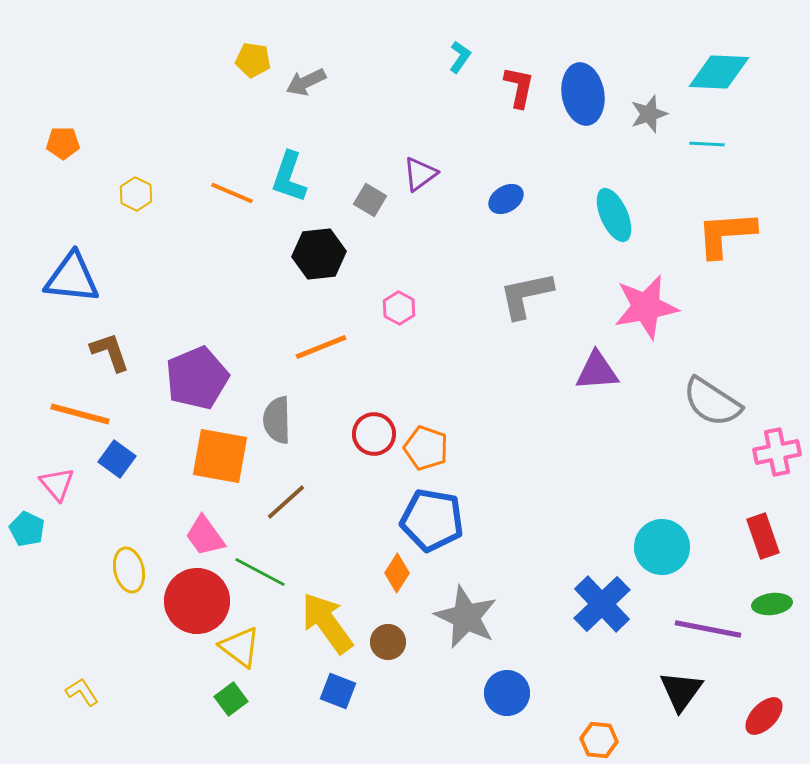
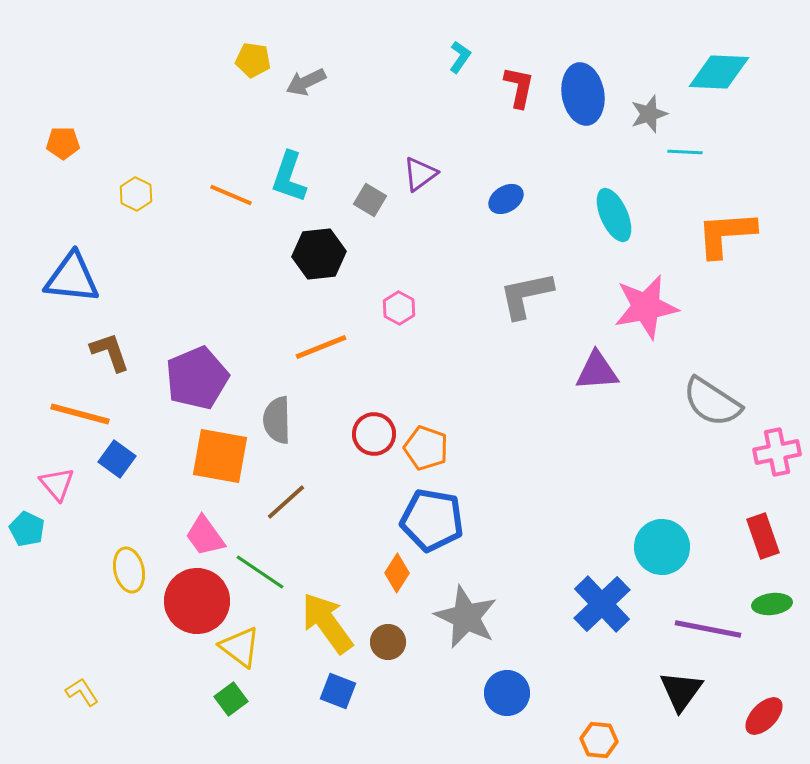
cyan line at (707, 144): moved 22 px left, 8 px down
orange line at (232, 193): moved 1 px left, 2 px down
green line at (260, 572): rotated 6 degrees clockwise
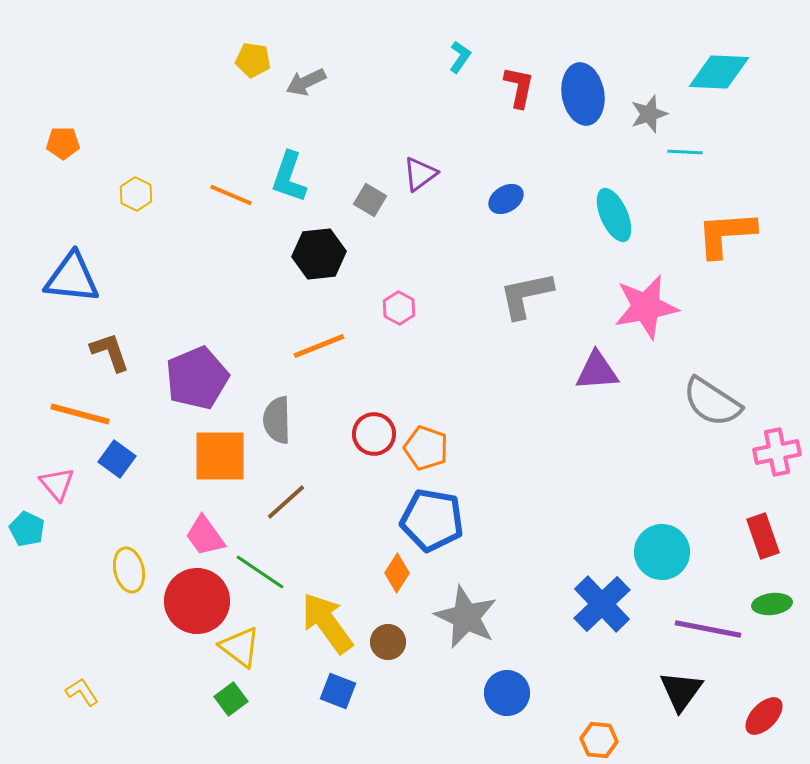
orange line at (321, 347): moved 2 px left, 1 px up
orange square at (220, 456): rotated 10 degrees counterclockwise
cyan circle at (662, 547): moved 5 px down
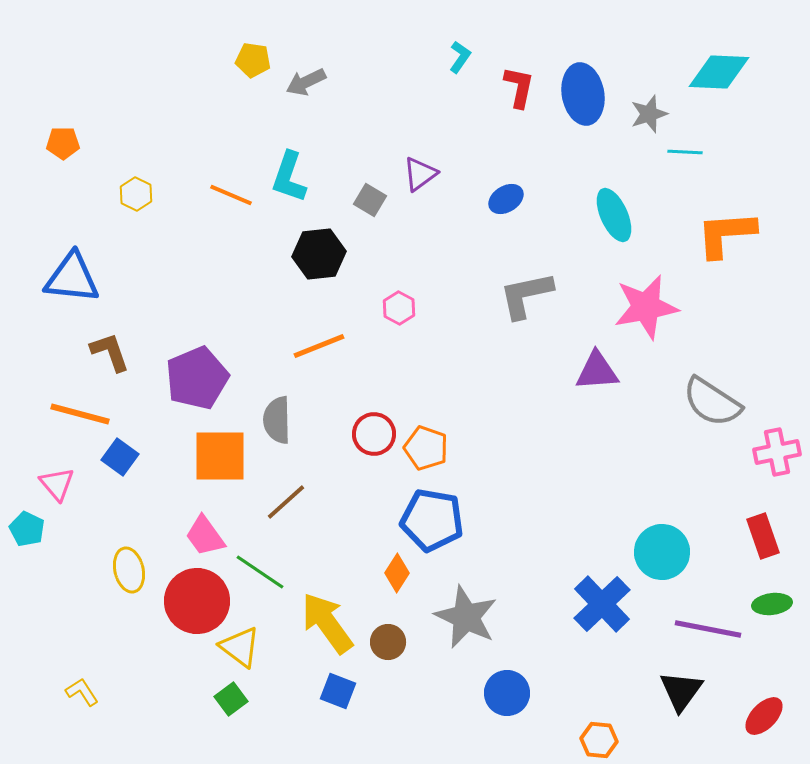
blue square at (117, 459): moved 3 px right, 2 px up
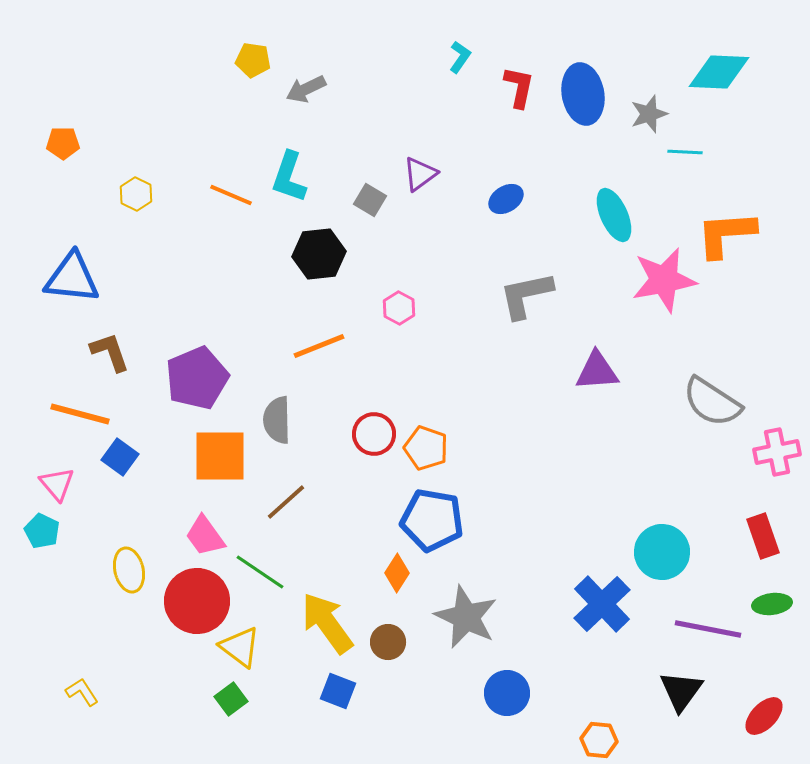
gray arrow at (306, 82): moved 7 px down
pink star at (646, 307): moved 18 px right, 27 px up
cyan pentagon at (27, 529): moved 15 px right, 2 px down
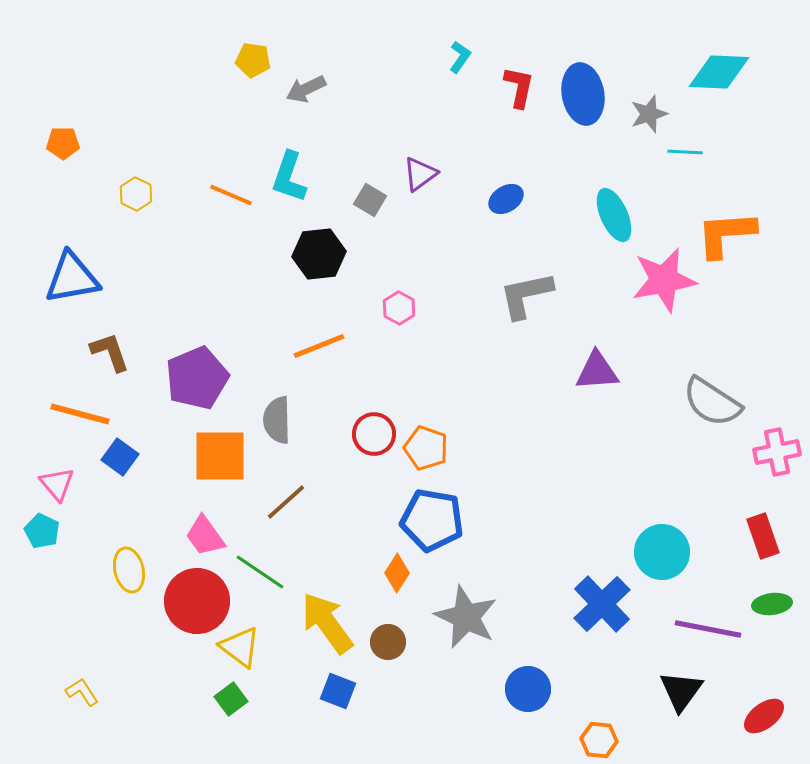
blue triangle at (72, 278): rotated 16 degrees counterclockwise
blue circle at (507, 693): moved 21 px right, 4 px up
red ellipse at (764, 716): rotated 9 degrees clockwise
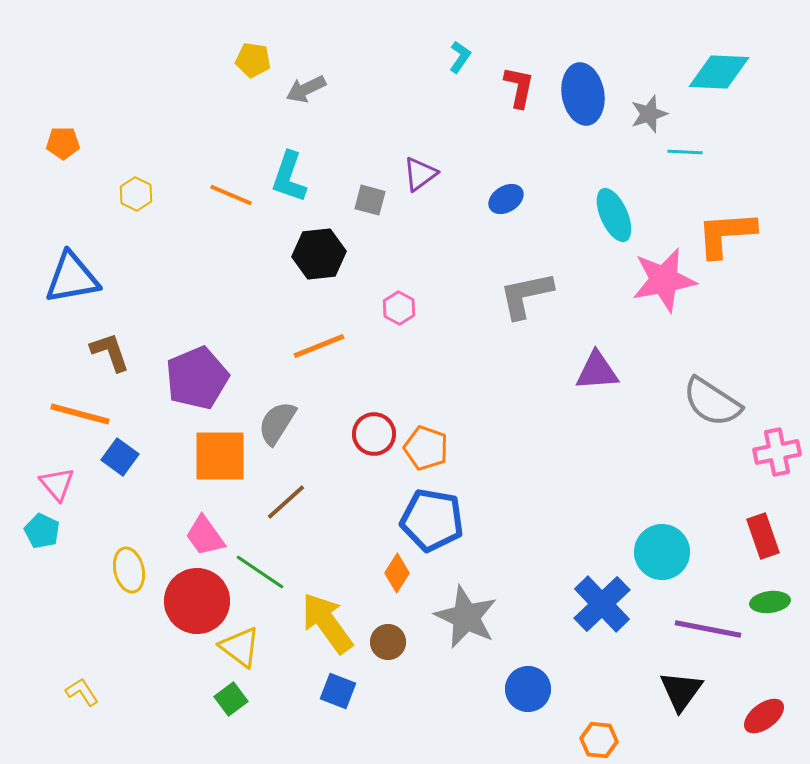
gray square at (370, 200): rotated 16 degrees counterclockwise
gray semicircle at (277, 420): moved 3 px down; rotated 33 degrees clockwise
green ellipse at (772, 604): moved 2 px left, 2 px up
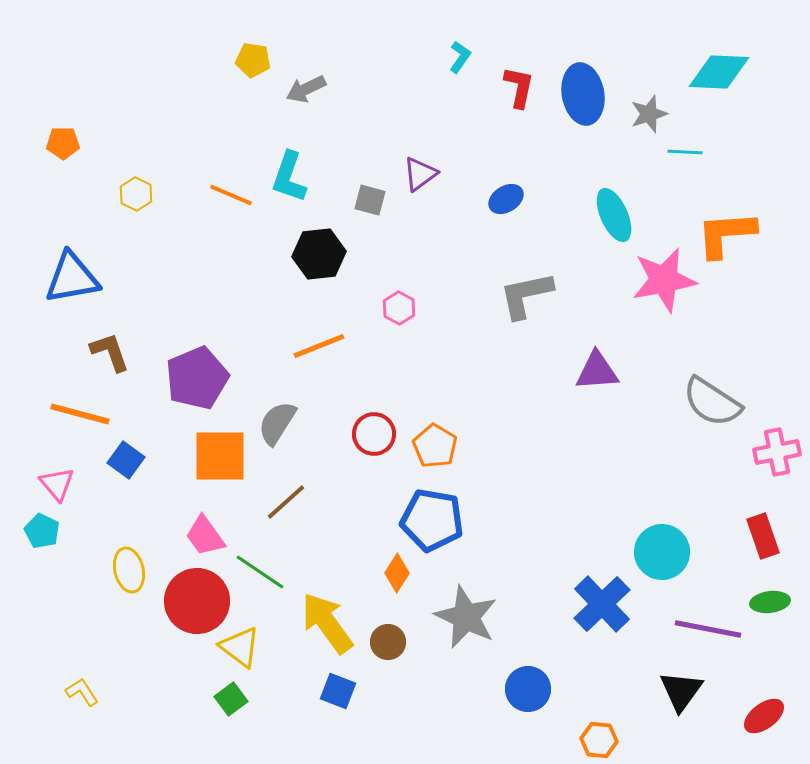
orange pentagon at (426, 448): moved 9 px right, 2 px up; rotated 12 degrees clockwise
blue square at (120, 457): moved 6 px right, 3 px down
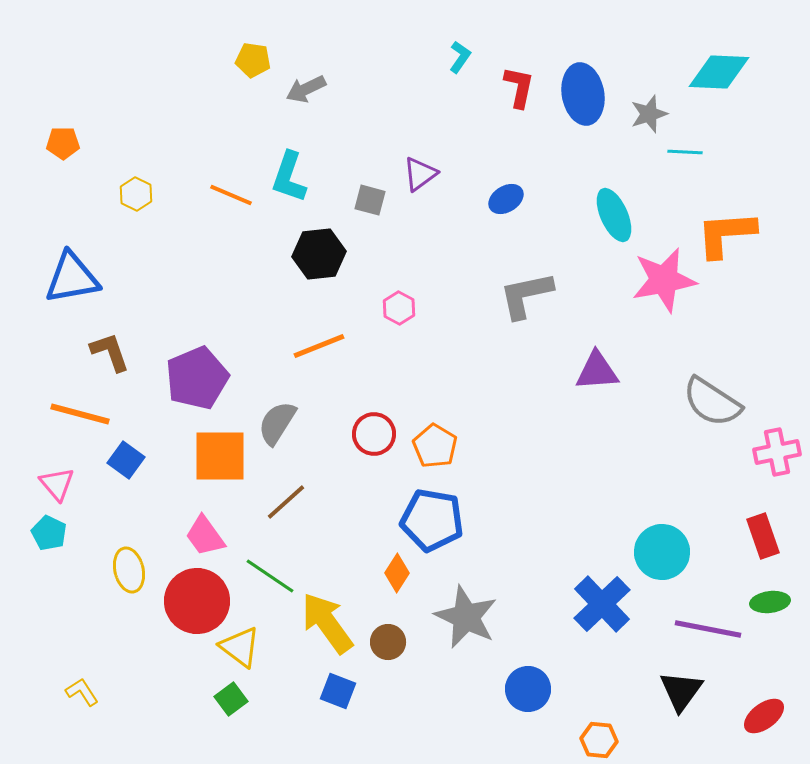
cyan pentagon at (42, 531): moved 7 px right, 2 px down
green line at (260, 572): moved 10 px right, 4 px down
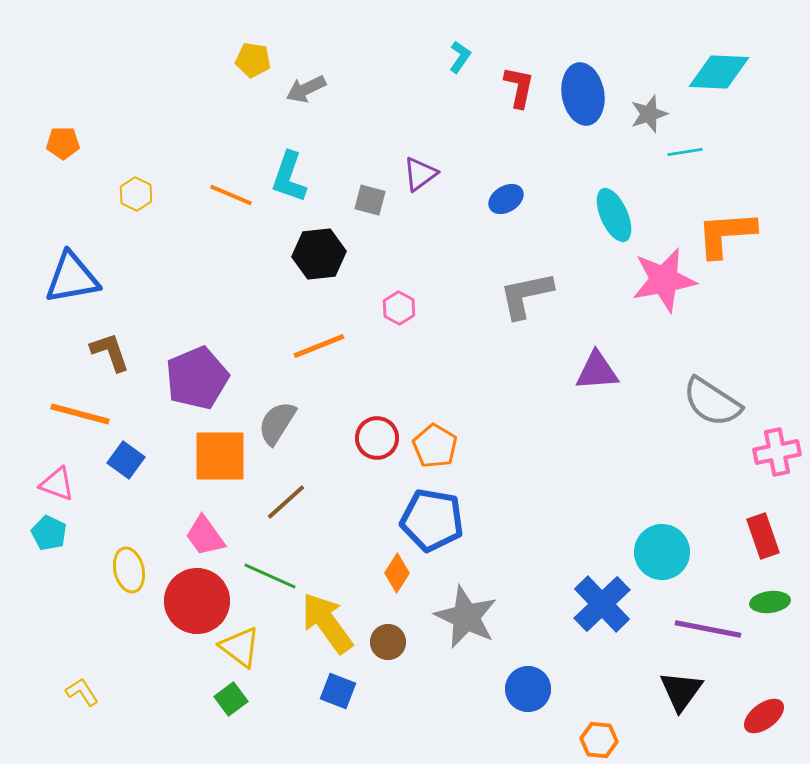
cyan line at (685, 152): rotated 12 degrees counterclockwise
red circle at (374, 434): moved 3 px right, 4 px down
pink triangle at (57, 484): rotated 30 degrees counterclockwise
green line at (270, 576): rotated 10 degrees counterclockwise
